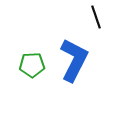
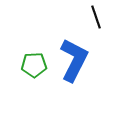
green pentagon: moved 2 px right
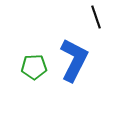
green pentagon: moved 2 px down
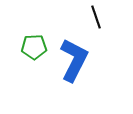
green pentagon: moved 20 px up
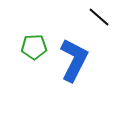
black line: moved 3 px right; rotated 30 degrees counterclockwise
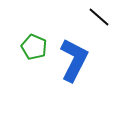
green pentagon: rotated 25 degrees clockwise
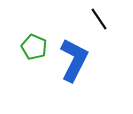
black line: moved 2 px down; rotated 15 degrees clockwise
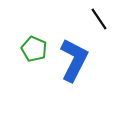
green pentagon: moved 2 px down
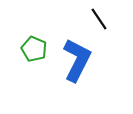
blue L-shape: moved 3 px right
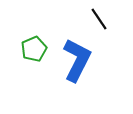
green pentagon: rotated 25 degrees clockwise
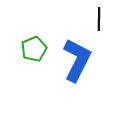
black line: rotated 35 degrees clockwise
